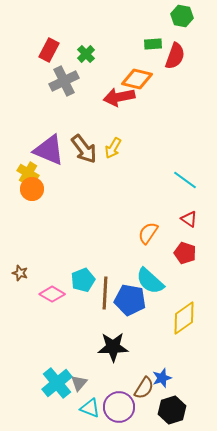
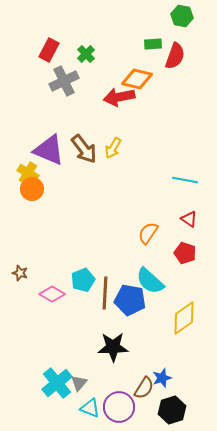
cyan line: rotated 25 degrees counterclockwise
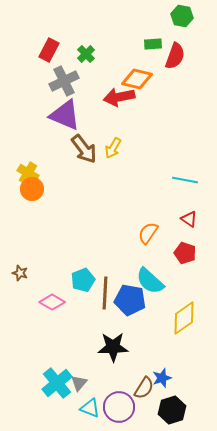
purple triangle: moved 16 px right, 35 px up
pink diamond: moved 8 px down
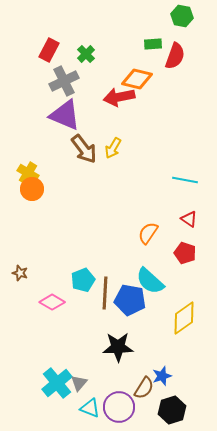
black star: moved 5 px right
blue star: moved 2 px up
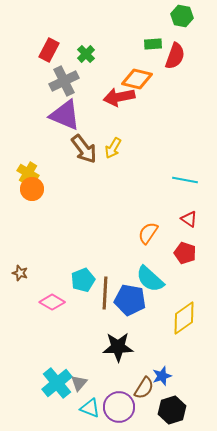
cyan semicircle: moved 2 px up
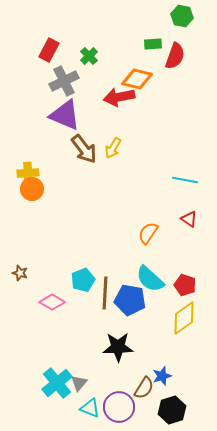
green cross: moved 3 px right, 2 px down
yellow cross: rotated 35 degrees counterclockwise
red pentagon: moved 32 px down
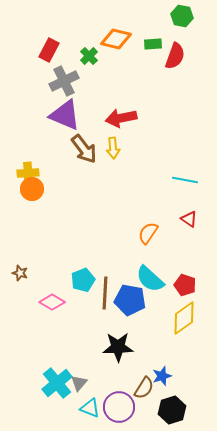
orange diamond: moved 21 px left, 40 px up
red arrow: moved 2 px right, 21 px down
yellow arrow: rotated 35 degrees counterclockwise
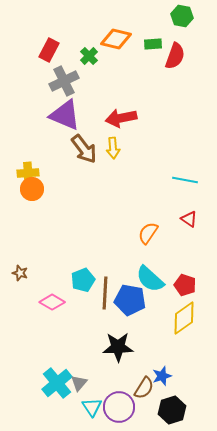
cyan triangle: moved 2 px right, 1 px up; rotated 35 degrees clockwise
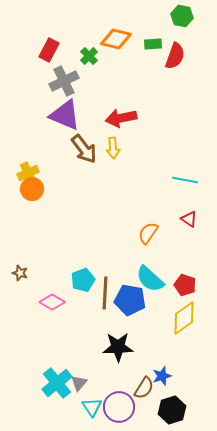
yellow cross: rotated 20 degrees counterclockwise
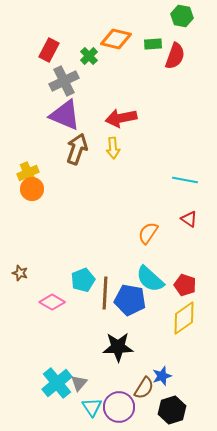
brown arrow: moved 7 px left; rotated 124 degrees counterclockwise
